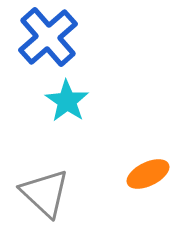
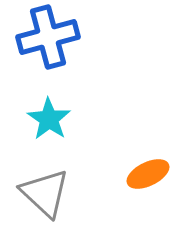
blue cross: rotated 26 degrees clockwise
cyan star: moved 18 px left, 18 px down
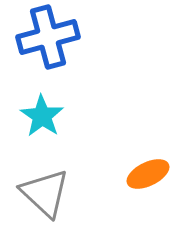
cyan star: moved 7 px left, 3 px up
